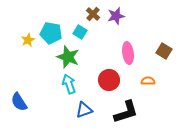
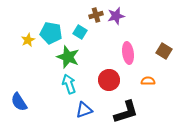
brown cross: moved 3 px right, 1 px down; rotated 32 degrees clockwise
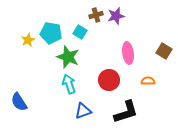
blue triangle: moved 1 px left, 1 px down
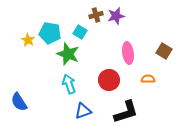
cyan pentagon: moved 1 px left
yellow star: rotated 16 degrees counterclockwise
green star: moved 3 px up
orange semicircle: moved 2 px up
